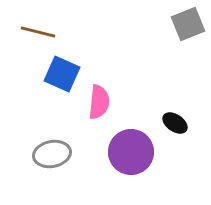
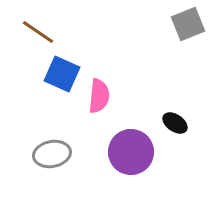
brown line: rotated 20 degrees clockwise
pink semicircle: moved 6 px up
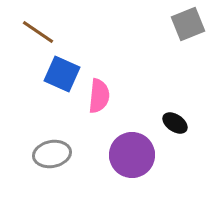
purple circle: moved 1 px right, 3 px down
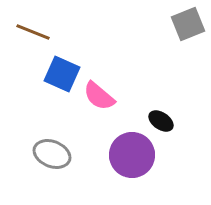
brown line: moved 5 px left; rotated 12 degrees counterclockwise
pink semicircle: rotated 124 degrees clockwise
black ellipse: moved 14 px left, 2 px up
gray ellipse: rotated 33 degrees clockwise
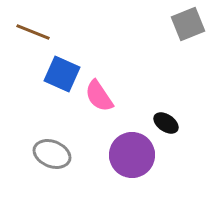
pink semicircle: rotated 16 degrees clockwise
black ellipse: moved 5 px right, 2 px down
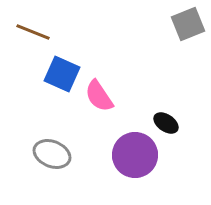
purple circle: moved 3 px right
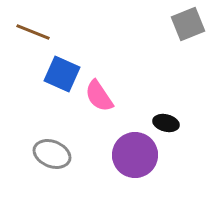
black ellipse: rotated 20 degrees counterclockwise
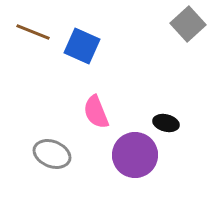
gray square: rotated 20 degrees counterclockwise
blue square: moved 20 px right, 28 px up
pink semicircle: moved 3 px left, 16 px down; rotated 12 degrees clockwise
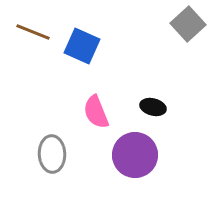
black ellipse: moved 13 px left, 16 px up
gray ellipse: rotated 66 degrees clockwise
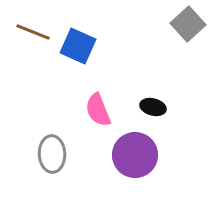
blue square: moved 4 px left
pink semicircle: moved 2 px right, 2 px up
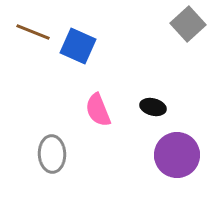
purple circle: moved 42 px right
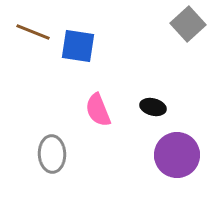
blue square: rotated 15 degrees counterclockwise
